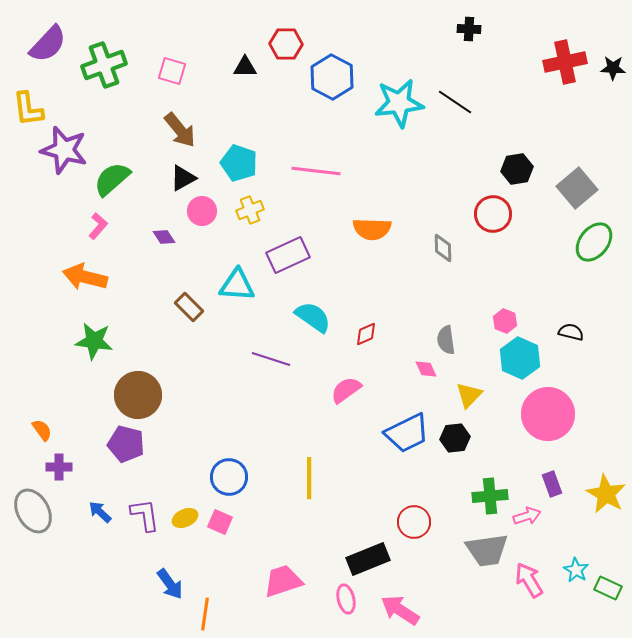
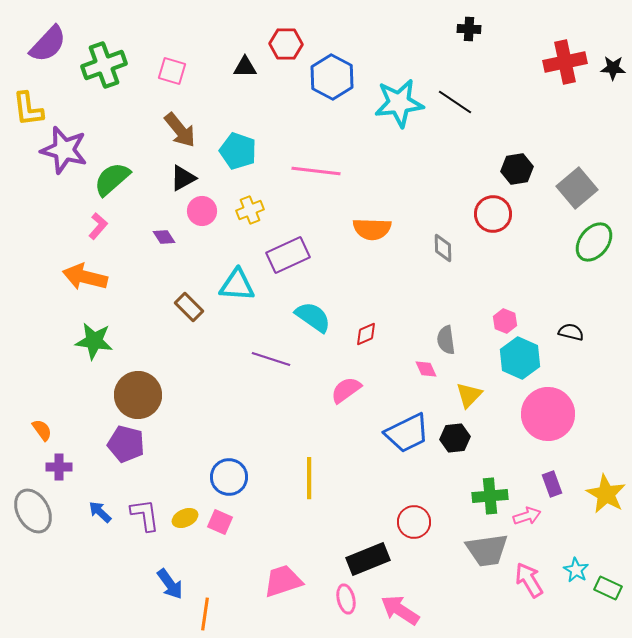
cyan pentagon at (239, 163): moved 1 px left, 12 px up
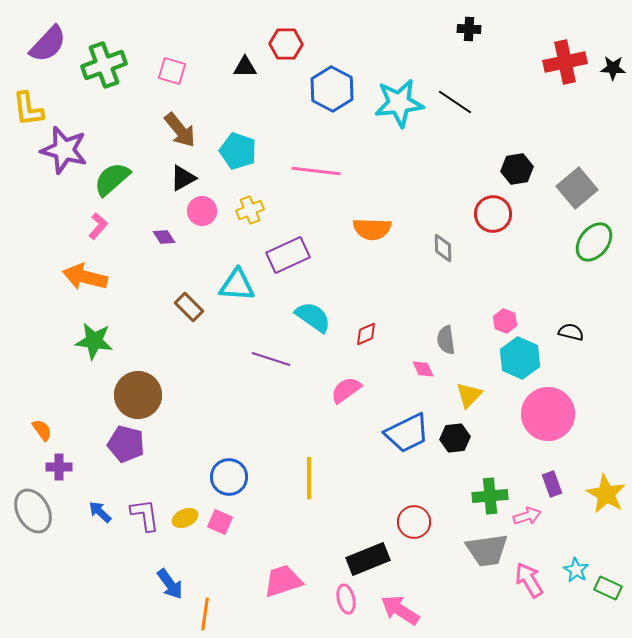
blue hexagon at (332, 77): moved 12 px down
pink diamond at (426, 369): moved 3 px left
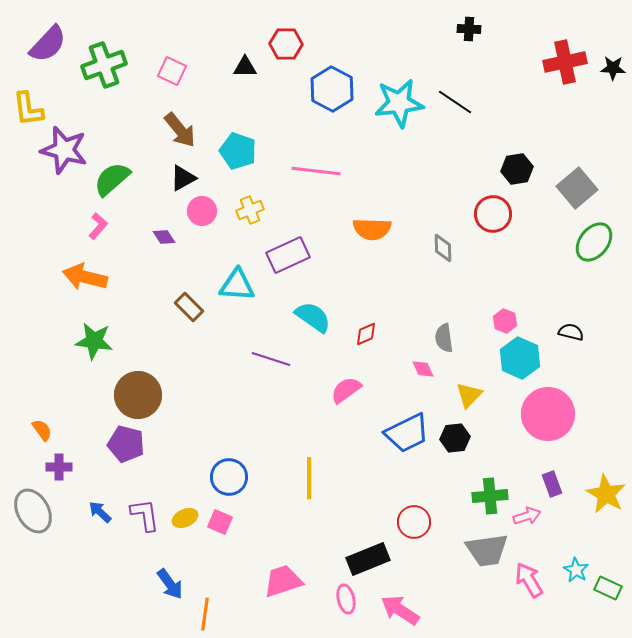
pink square at (172, 71): rotated 8 degrees clockwise
gray semicircle at (446, 340): moved 2 px left, 2 px up
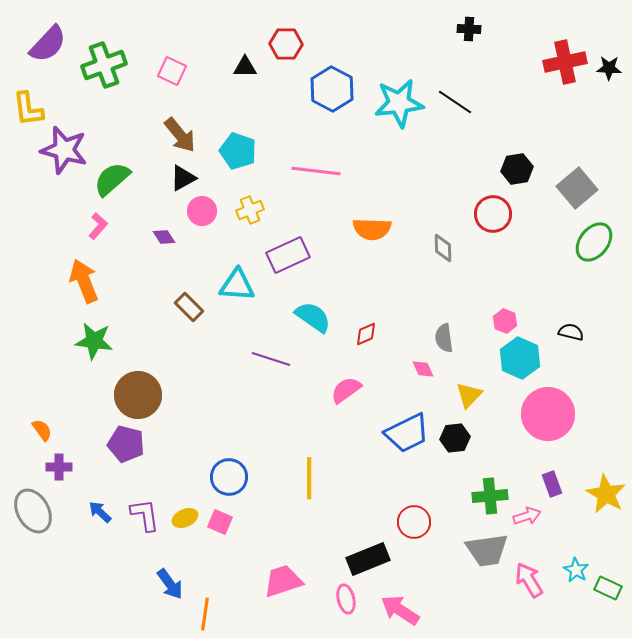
black star at (613, 68): moved 4 px left
brown arrow at (180, 130): moved 5 px down
orange arrow at (85, 277): moved 1 px left, 4 px down; rotated 54 degrees clockwise
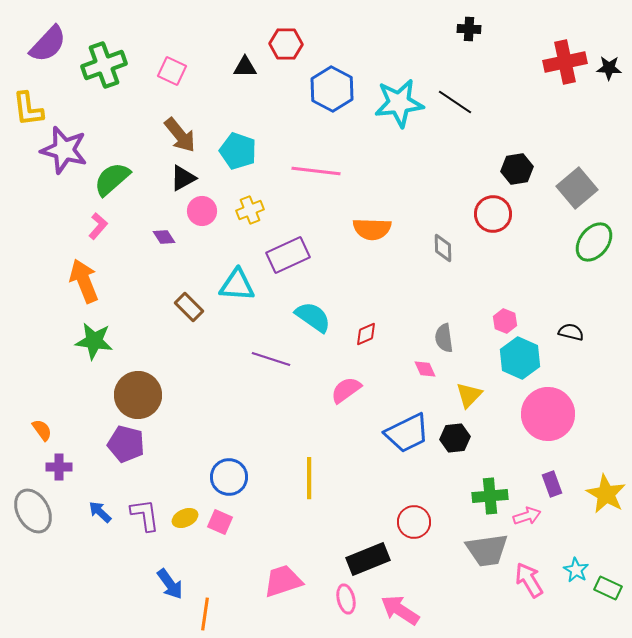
pink diamond at (423, 369): moved 2 px right
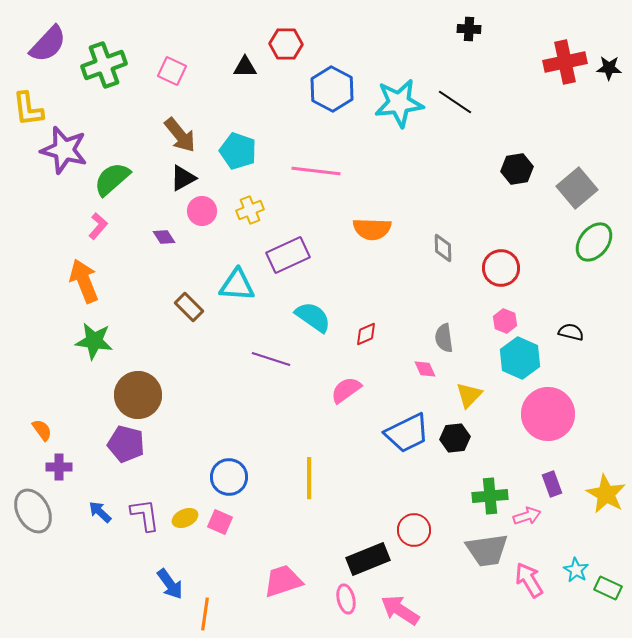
red circle at (493, 214): moved 8 px right, 54 px down
red circle at (414, 522): moved 8 px down
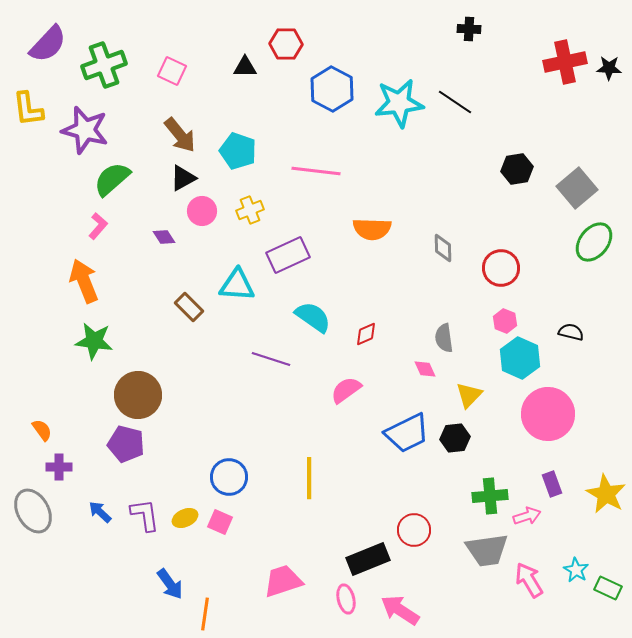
purple star at (64, 150): moved 21 px right, 20 px up
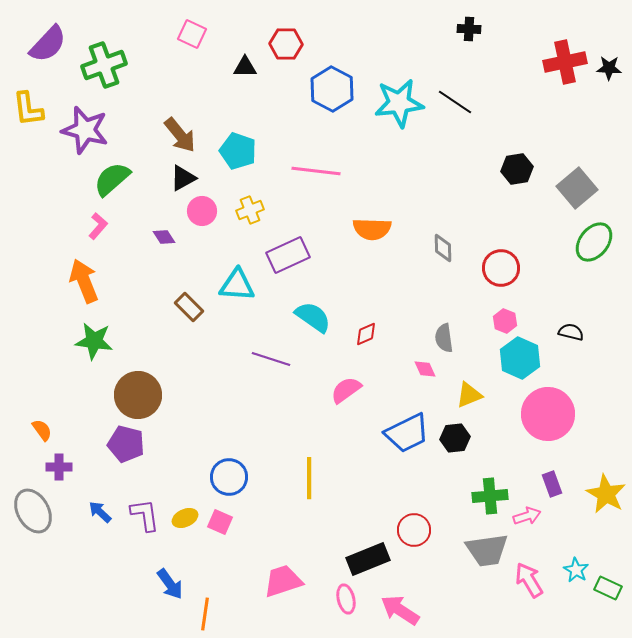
pink square at (172, 71): moved 20 px right, 37 px up
yellow triangle at (469, 395): rotated 24 degrees clockwise
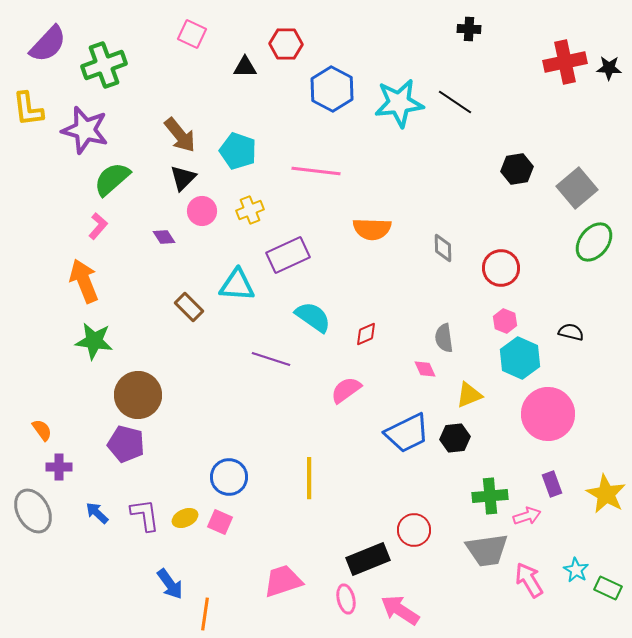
black triangle at (183, 178): rotated 16 degrees counterclockwise
blue arrow at (100, 512): moved 3 px left, 1 px down
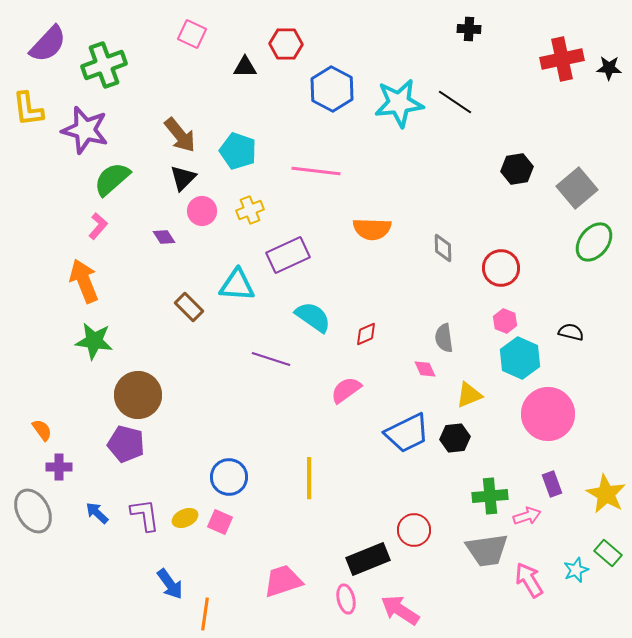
red cross at (565, 62): moved 3 px left, 3 px up
cyan star at (576, 570): rotated 20 degrees clockwise
green rectangle at (608, 588): moved 35 px up; rotated 16 degrees clockwise
